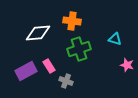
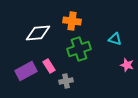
gray cross: rotated 32 degrees counterclockwise
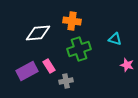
purple rectangle: moved 1 px right
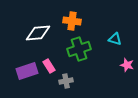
purple rectangle: rotated 10 degrees clockwise
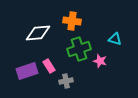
pink star: moved 27 px left, 4 px up
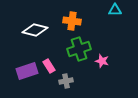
white diamond: moved 3 px left, 3 px up; rotated 20 degrees clockwise
cyan triangle: moved 29 px up; rotated 16 degrees counterclockwise
pink star: moved 2 px right
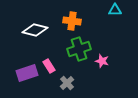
purple rectangle: moved 2 px down
gray cross: moved 1 px right, 2 px down; rotated 32 degrees counterclockwise
